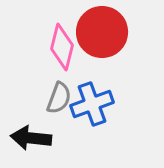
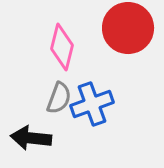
red circle: moved 26 px right, 4 px up
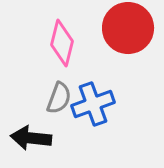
pink diamond: moved 4 px up
blue cross: moved 1 px right
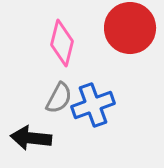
red circle: moved 2 px right
gray semicircle: rotated 8 degrees clockwise
blue cross: moved 1 px down
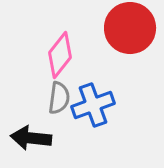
pink diamond: moved 2 px left, 12 px down; rotated 24 degrees clockwise
gray semicircle: rotated 20 degrees counterclockwise
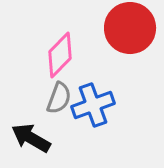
pink diamond: rotated 6 degrees clockwise
gray semicircle: rotated 12 degrees clockwise
black arrow: rotated 24 degrees clockwise
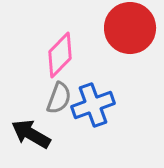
black arrow: moved 4 px up
